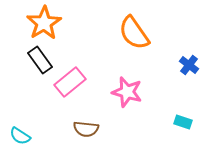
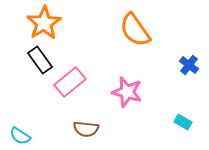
orange semicircle: moved 1 px right, 3 px up
cyan rectangle: rotated 12 degrees clockwise
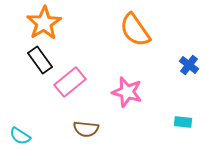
cyan rectangle: rotated 24 degrees counterclockwise
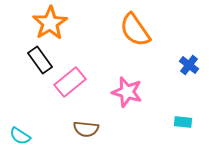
orange star: moved 6 px right
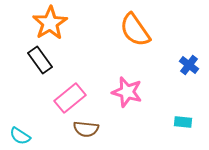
pink rectangle: moved 16 px down
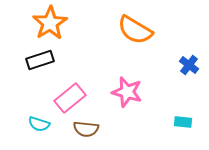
orange semicircle: rotated 24 degrees counterclockwise
black rectangle: rotated 72 degrees counterclockwise
cyan semicircle: moved 19 px right, 12 px up; rotated 15 degrees counterclockwise
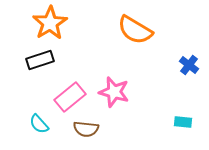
pink star: moved 13 px left
pink rectangle: moved 1 px up
cyan semicircle: rotated 30 degrees clockwise
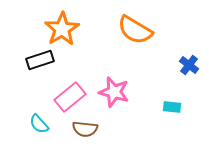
orange star: moved 12 px right, 6 px down
cyan rectangle: moved 11 px left, 15 px up
brown semicircle: moved 1 px left
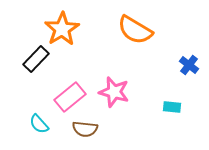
black rectangle: moved 4 px left, 1 px up; rotated 28 degrees counterclockwise
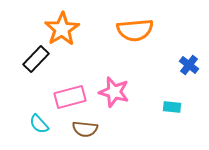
orange semicircle: rotated 36 degrees counterclockwise
pink rectangle: rotated 24 degrees clockwise
